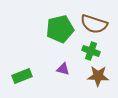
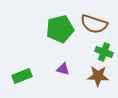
green cross: moved 13 px right, 1 px down
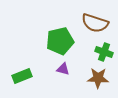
brown semicircle: moved 1 px right, 1 px up
green pentagon: moved 12 px down
brown star: moved 2 px down
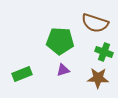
green pentagon: rotated 16 degrees clockwise
purple triangle: moved 1 px down; rotated 32 degrees counterclockwise
green rectangle: moved 2 px up
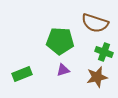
brown star: moved 1 px left, 1 px up; rotated 15 degrees counterclockwise
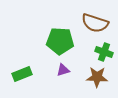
brown star: rotated 15 degrees clockwise
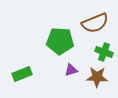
brown semicircle: rotated 40 degrees counterclockwise
purple triangle: moved 8 px right
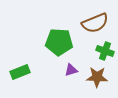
green pentagon: moved 1 px left, 1 px down
green cross: moved 1 px right, 1 px up
green rectangle: moved 2 px left, 2 px up
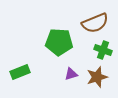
green cross: moved 2 px left, 1 px up
purple triangle: moved 4 px down
brown star: rotated 20 degrees counterclockwise
